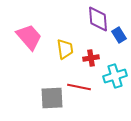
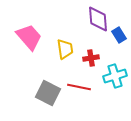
gray square: moved 4 px left, 5 px up; rotated 30 degrees clockwise
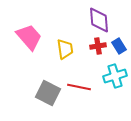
purple diamond: moved 1 px right, 1 px down
blue rectangle: moved 11 px down
red cross: moved 7 px right, 12 px up
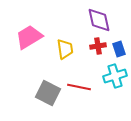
purple diamond: rotated 8 degrees counterclockwise
pink trapezoid: rotated 80 degrees counterclockwise
blue rectangle: moved 3 px down; rotated 14 degrees clockwise
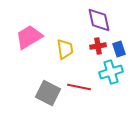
cyan cross: moved 4 px left, 4 px up
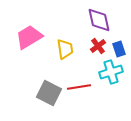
red cross: rotated 28 degrees counterclockwise
red line: rotated 20 degrees counterclockwise
gray square: moved 1 px right
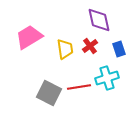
red cross: moved 8 px left
cyan cross: moved 4 px left, 6 px down
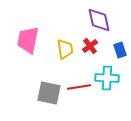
pink trapezoid: moved 1 px left, 3 px down; rotated 48 degrees counterclockwise
blue rectangle: moved 1 px right, 1 px down
cyan cross: rotated 20 degrees clockwise
gray square: rotated 15 degrees counterclockwise
